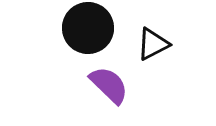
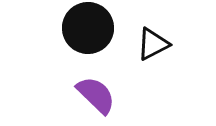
purple semicircle: moved 13 px left, 10 px down
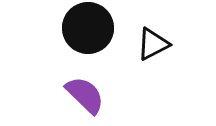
purple semicircle: moved 11 px left
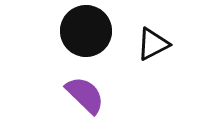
black circle: moved 2 px left, 3 px down
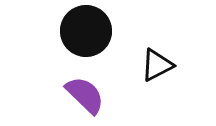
black triangle: moved 4 px right, 21 px down
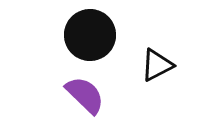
black circle: moved 4 px right, 4 px down
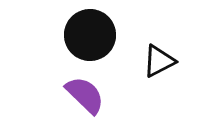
black triangle: moved 2 px right, 4 px up
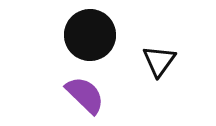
black triangle: rotated 27 degrees counterclockwise
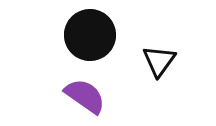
purple semicircle: moved 1 px down; rotated 9 degrees counterclockwise
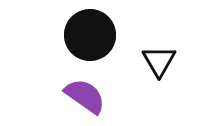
black triangle: rotated 6 degrees counterclockwise
